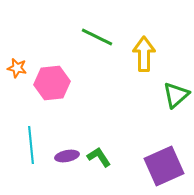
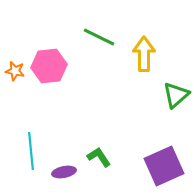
green line: moved 2 px right
orange star: moved 2 px left, 3 px down
pink hexagon: moved 3 px left, 17 px up
cyan line: moved 6 px down
purple ellipse: moved 3 px left, 16 px down
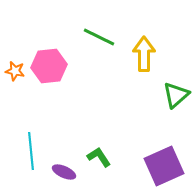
purple ellipse: rotated 35 degrees clockwise
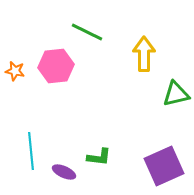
green line: moved 12 px left, 5 px up
pink hexagon: moved 7 px right
green triangle: moved 1 px up; rotated 28 degrees clockwise
green L-shape: rotated 130 degrees clockwise
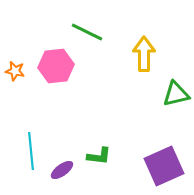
green L-shape: moved 1 px up
purple ellipse: moved 2 px left, 2 px up; rotated 60 degrees counterclockwise
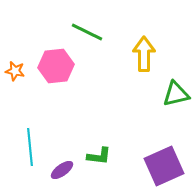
cyan line: moved 1 px left, 4 px up
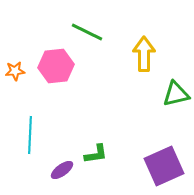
orange star: rotated 18 degrees counterclockwise
cyan line: moved 12 px up; rotated 9 degrees clockwise
green L-shape: moved 3 px left, 2 px up; rotated 15 degrees counterclockwise
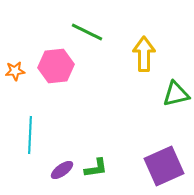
green L-shape: moved 14 px down
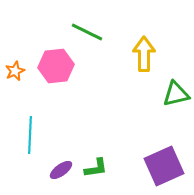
orange star: rotated 18 degrees counterclockwise
purple ellipse: moved 1 px left
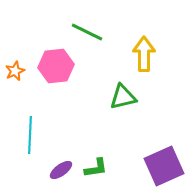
green triangle: moved 53 px left, 3 px down
